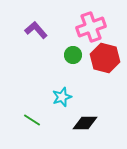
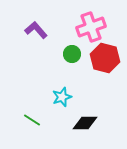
green circle: moved 1 px left, 1 px up
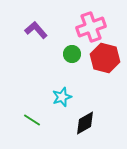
black diamond: rotated 30 degrees counterclockwise
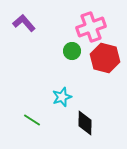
purple L-shape: moved 12 px left, 7 px up
green circle: moved 3 px up
black diamond: rotated 60 degrees counterclockwise
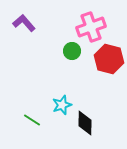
red hexagon: moved 4 px right, 1 px down
cyan star: moved 8 px down
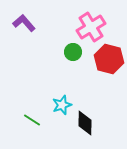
pink cross: rotated 12 degrees counterclockwise
green circle: moved 1 px right, 1 px down
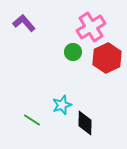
red hexagon: moved 2 px left, 1 px up; rotated 20 degrees clockwise
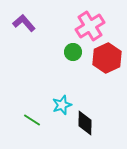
pink cross: moved 1 px left, 1 px up
